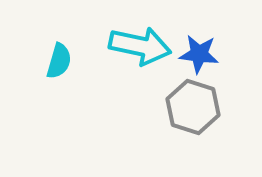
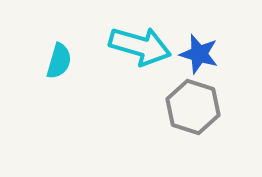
cyan arrow: rotated 4 degrees clockwise
blue star: rotated 9 degrees clockwise
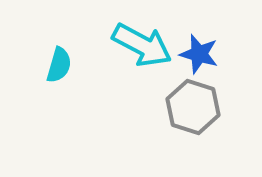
cyan arrow: moved 2 px right, 1 px up; rotated 12 degrees clockwise
cyan semicircle: moved 4 px down
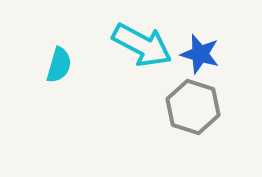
blue star: moved 1 px right
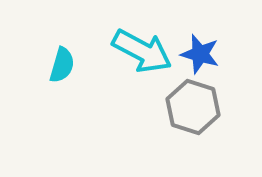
cyan arrow: moved 6 px down
cyan semicircle: moved 3 px right
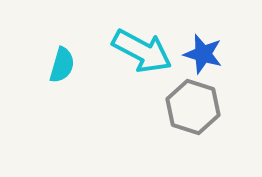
blue star: moved 3 px right
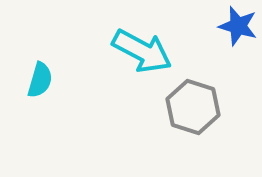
blue star: moved 35 px right, 28 px up
cyan semicircle: moved 22 px left, 15 px down
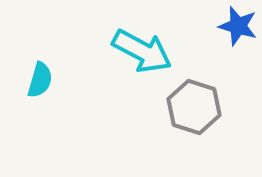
gray hexagon: moved 1 px right
